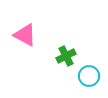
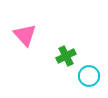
pink triangle: rotated 20 degrees clockwise
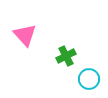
cyan circle: moved 3 px down
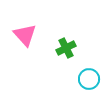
green cross: moved 8 px up
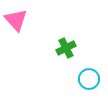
pink triangle: moved 9 px left, 15 px up
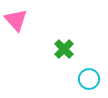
green cross: moved 2 px left, 1 px down; rotated 18 degrees counterclockwise
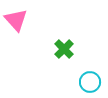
cyan circle: moved 1 px right, 3 px down
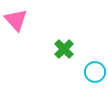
cyan circle: moved 5 px right, 10 px up
